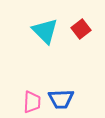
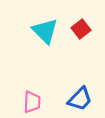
blue trapezoid: moved 19 px right; rotated 44 degrees counterclockwise
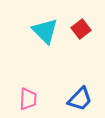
pink trapezoid: moved 4 px left, 3 px up
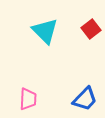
red square: moved 10 px right
blue trapezoid: moved 5 px right
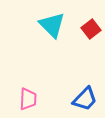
cyan triangle: moved 7 px right, 6 px up
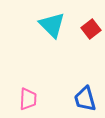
blue trapezoid: rotated 120 degrees clockwise
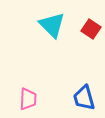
red square: rotated 18 degrees counterclockwise
blue trapezoid: moved 1 px left, 1 px up
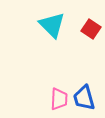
pink trapezoid: moved 31 px right
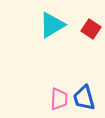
cyan triangle: rotated 44 degrees clockwise
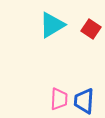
blue trapezoid: moved 3 px down; rotated 20 degrees clockwise
